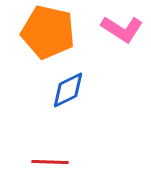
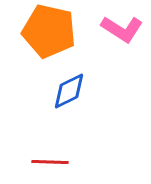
orange pentagon: moved 1 px right, 1 px up
blue diamond: moved 1 px right, 1 px down
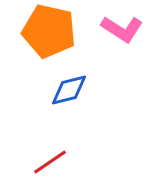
blue diamond: moved 1 px up; rotated 12 degrees clockwise
red line: rotated 36 degrees counterclockwise
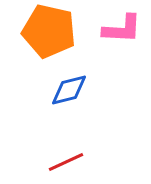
pink L-shape: rotated 30 degrees counterclockwise
red line: moved 16 px right; rotated 9 degrees clockwise
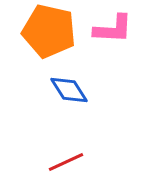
pink L-shape: moved 9 px left
blue diamond: rotated 72 degrees clockwise
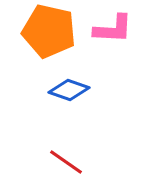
blue diamond: rotated 39 degrees counterclockwise
red line: rotated 60 degrees clockwise
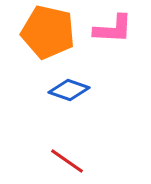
orange pentagon: moved 1 px left, 1 px down
red line: moved 1 px right, 1 px up
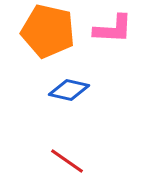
orange pentagon: moved 1 px up
blue diamond: rotated 6 degrees counterclockwise
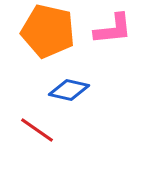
pink L-shape: rotated 9 degrees counterclockwise
red line: moved 30 px left, 31 px up
